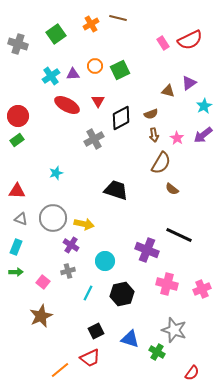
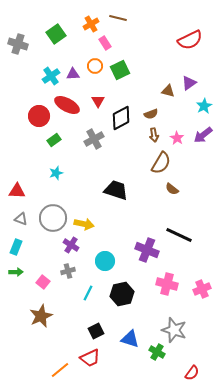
pink rectangle at (163, 43): moved 58 px left
red circle at (18, 116): moved 21 px right
green rectangle at (17, 140): moved 37 px right
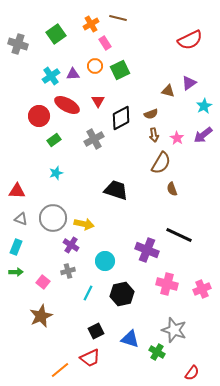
brown semicircle at (172, 189): rotated 32 degrees clockwise
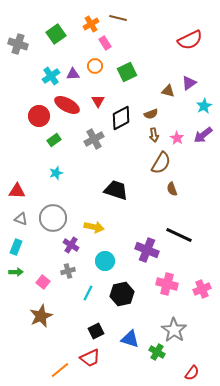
green square at (120, 70): moved 7 px right, 2 px down
yellow arrow at (84, 224): moved 10 px right, 3 px down
gray star at (174, 330): rotated 15 degrees clockwise
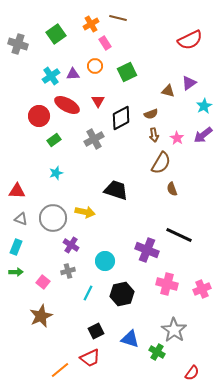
yellow arrow at (94, 227): moved 9 px left, 15 px up
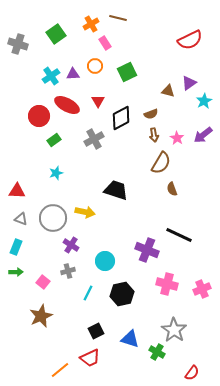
cyan star at (204, 106): moved 5 px up
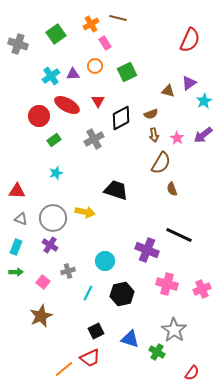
red semicircle at (190, 40): rotated 40 degrees counterclockwise
purple cross at (71, 245): moved 21 px left
orange line at (60, 370): moved 4 px right, 1 px up
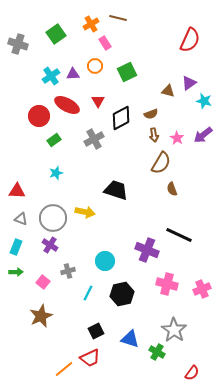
cyan star at (204, 101): rotated 28 degrees counterclockwise
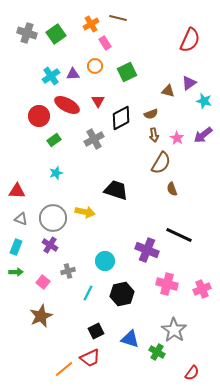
gray cross at (18, 44): moved 9 px right, 11 px up
